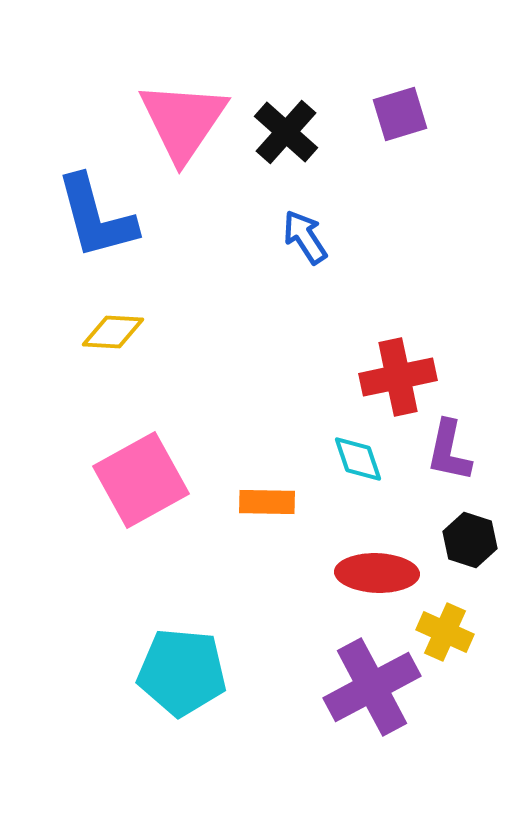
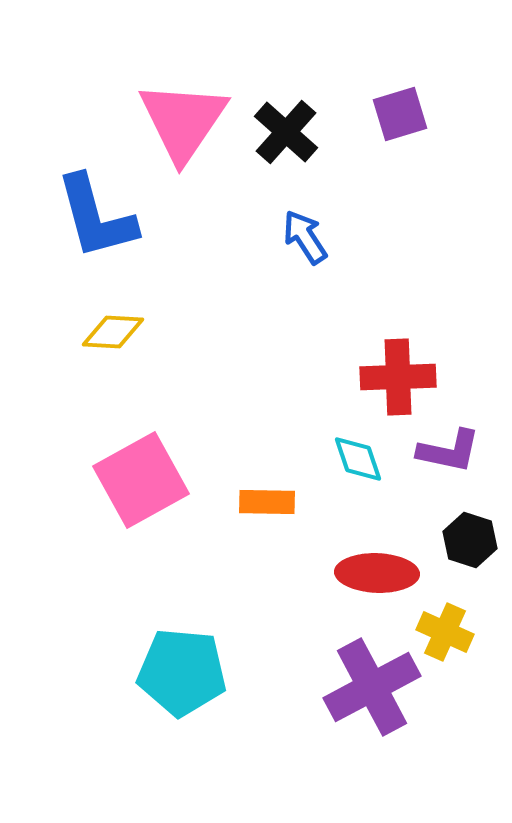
red cross: rotated 10 degrees clockwise
purple L-shape: rotated 90 degrees counterclockwise
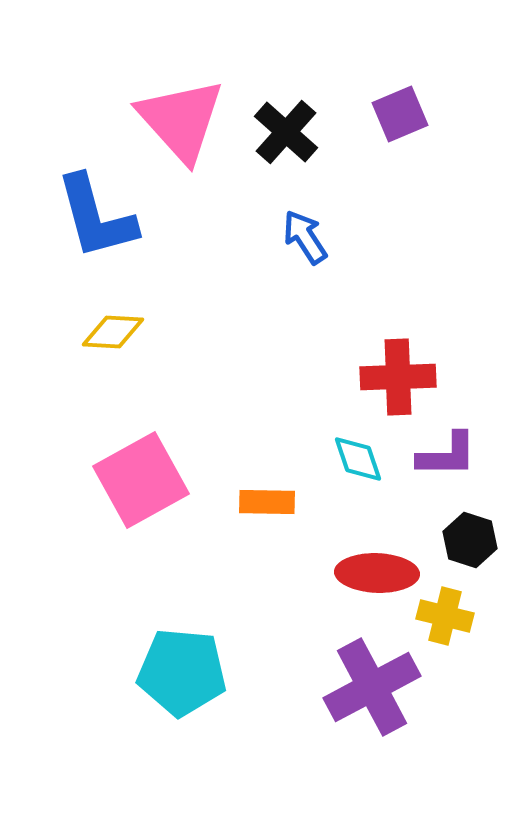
purple square: rotated 6 degrees counterclockwise
pink triangle: moved 2 px left, 1 px up; rotated 16 degrees counterclockwise
purple L-shape: moved 2 px left, 4 px down; rotated 12 degrees counterclockwise
yellow cross: moved 16 px up; rotated 10 degrees counterclockwise
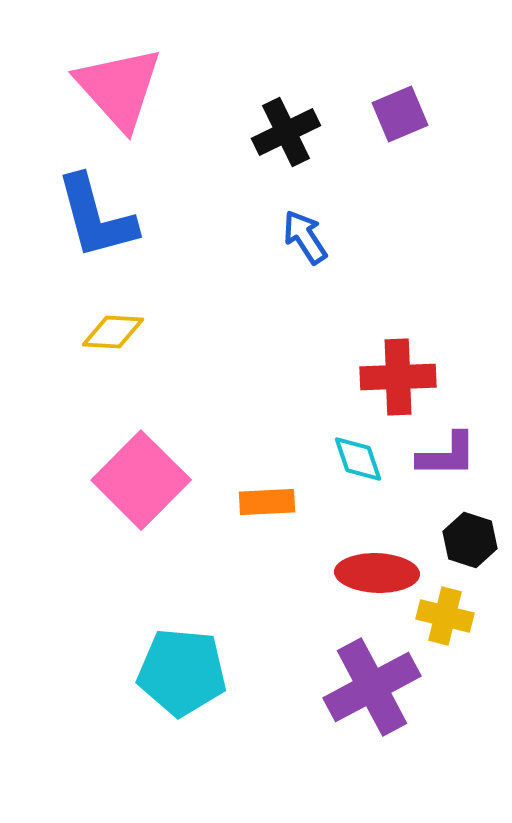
pink triangle: moved 62 px left, 32 px up
black cross: rotated 22 degrees clockwise
pink square: rotated 16 degrees counterclockwise
orange rectangle: rotated 4 degrees counterclockwise
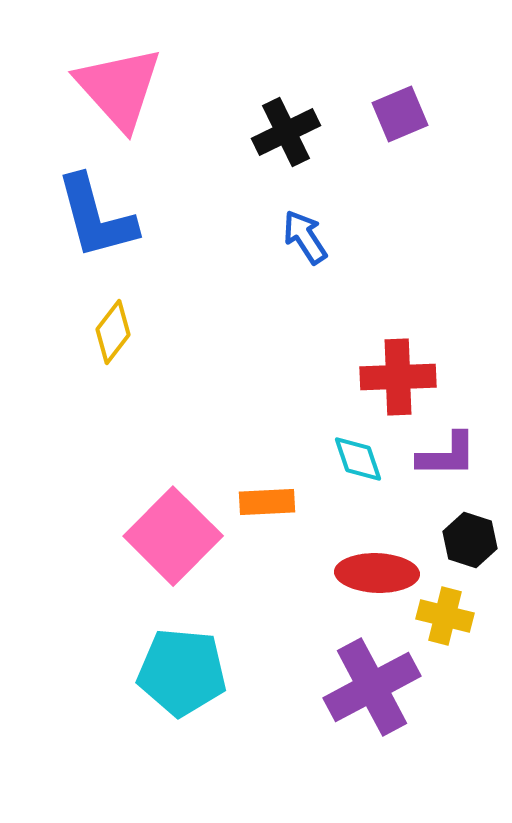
yellow diamond: rotated 56 degrees counterclockwise
pink square: moved 32 px right, 56 px down
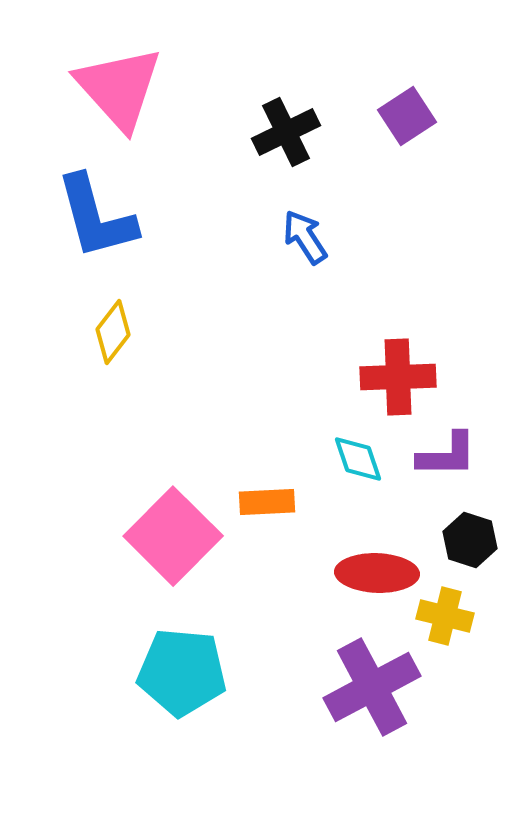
purple square: moved 7 px right, 2 px down; rotated 10 degrees counterclockwise
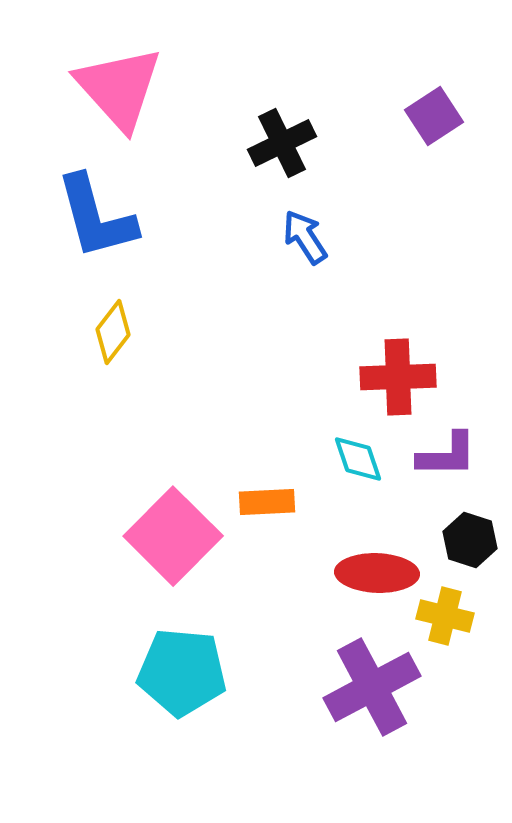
purple square: moved 27 px right
black cross: moved 4 px left, 11 px down
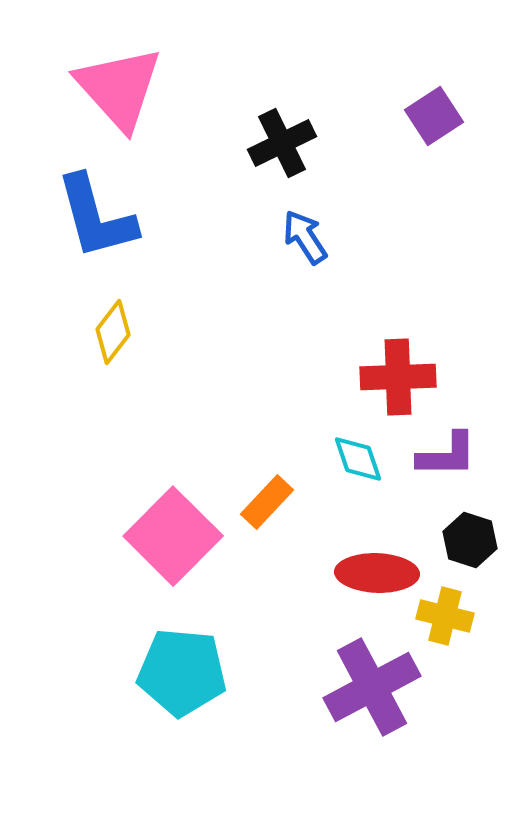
orange rectangle: rotated 44 degrees counterclockwise
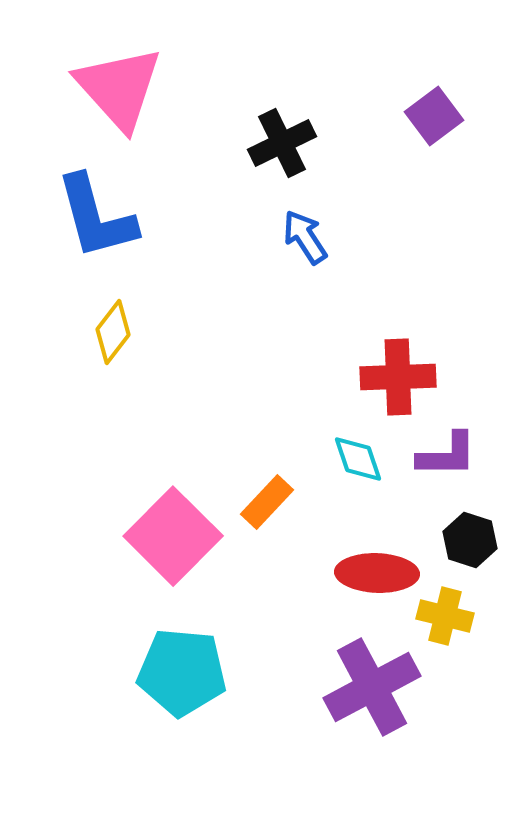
purple square: rotated 4 degrees counterclockwise
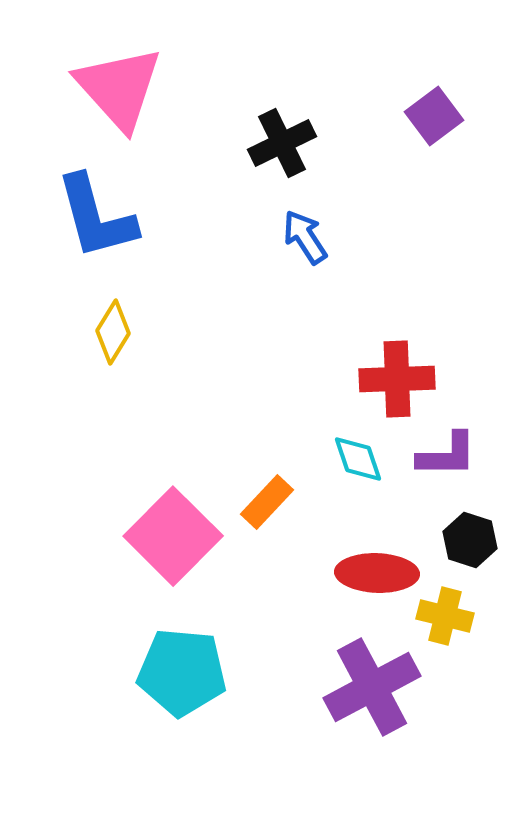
yellow diamond: rotated 6 degrees counterclockwise
red cross: moved 1 px left, 2 px down
